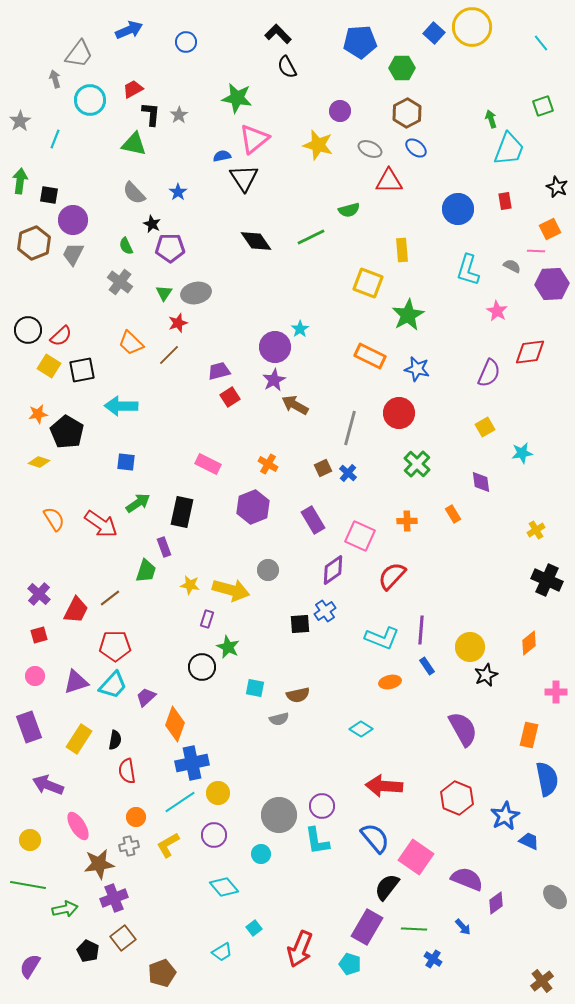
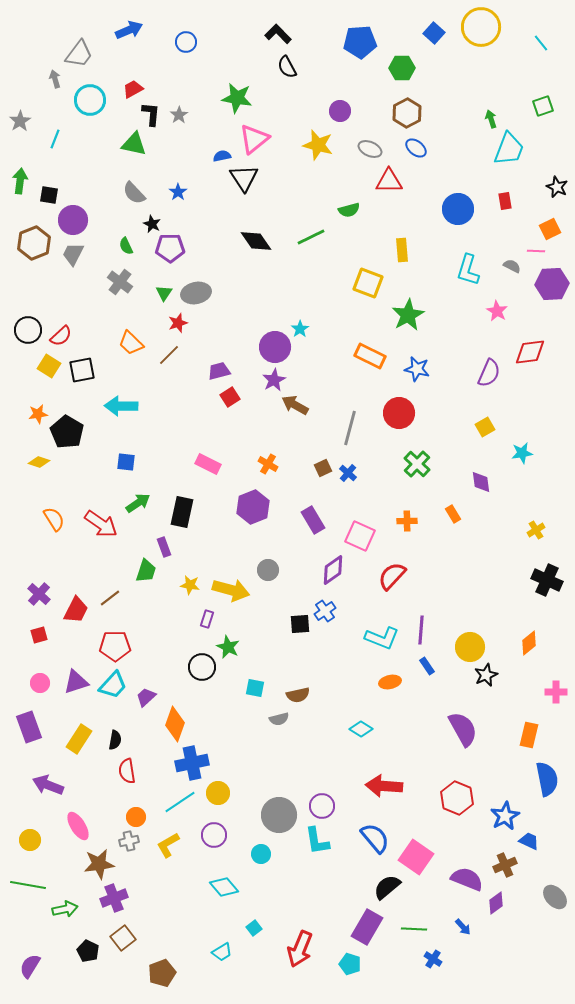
yellow circle at (472, 27): moved 9 px right
pink circle at (35, 676): moved 5 px right, 7 px down
gray cross at (129, 846): moved 5 px up
black semicircle at (387, 887): rotated 12 degrees clockwise
brown cross at (542, 981): moved 37 px left, 116 px up; rotated 15 degrees clockwise
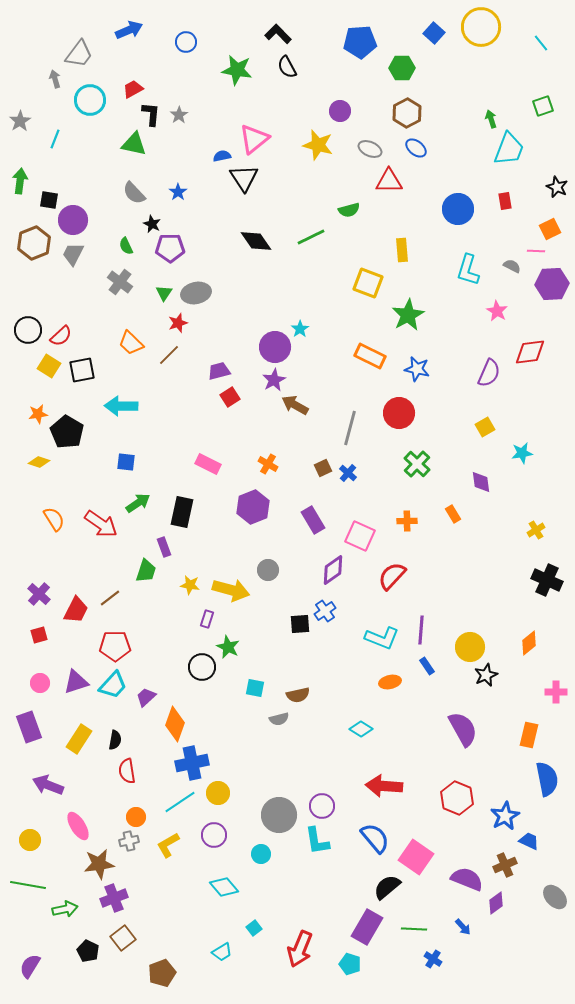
green star at (237, 98): moved 28 px up
black square at (49, 195): moved 5 px down
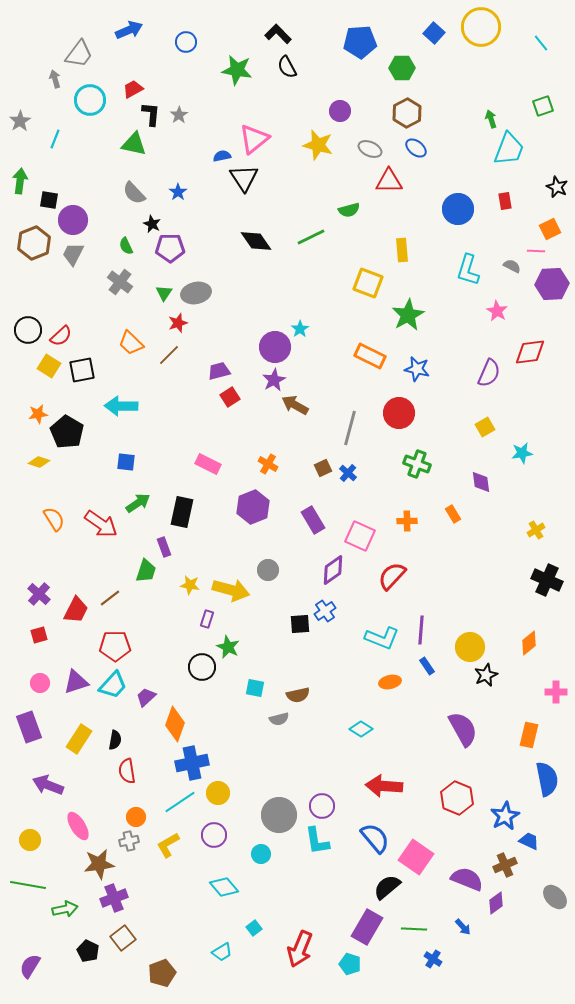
green cross at (417, 464): rotated 24 degrees counterclockwise
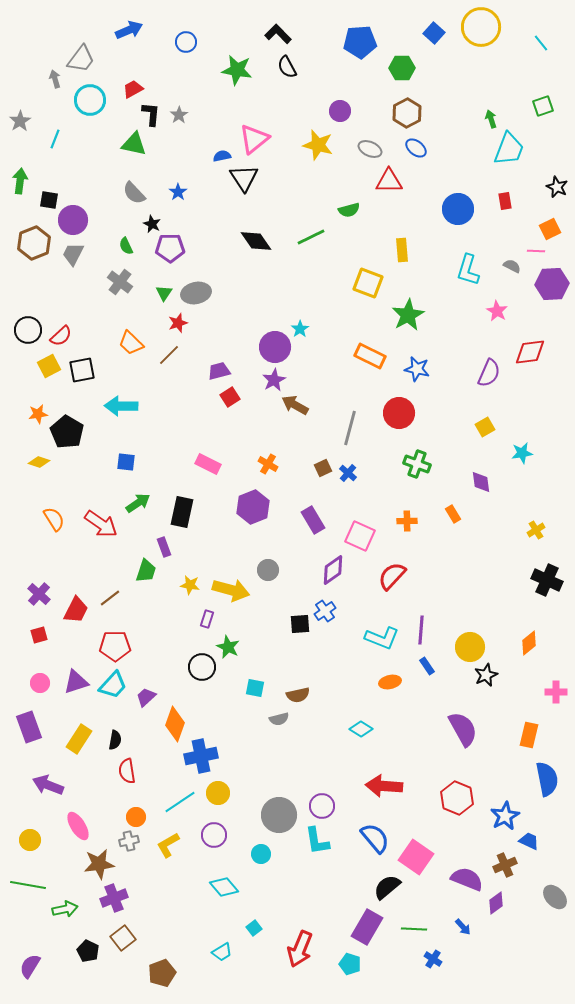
gray trapezoid at (79, 54): moved 2 px right, 5 px down
yellow square at (49, 366): rotated 30 degrees clockwise
blue cross at (192, 763): moved 9 px right, 7 px up
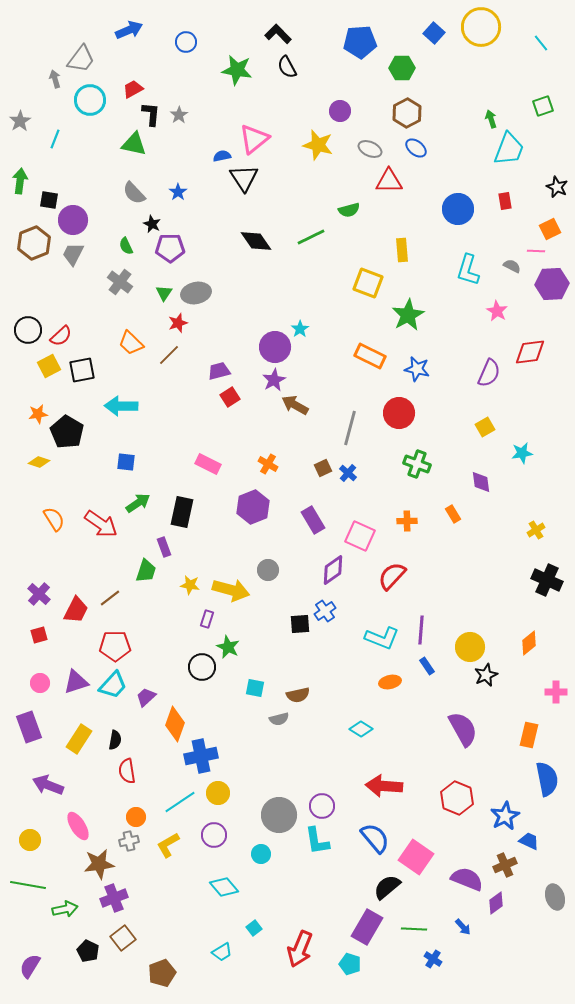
gray ellipse at (555, 897): rotated 25 degrees clockwise
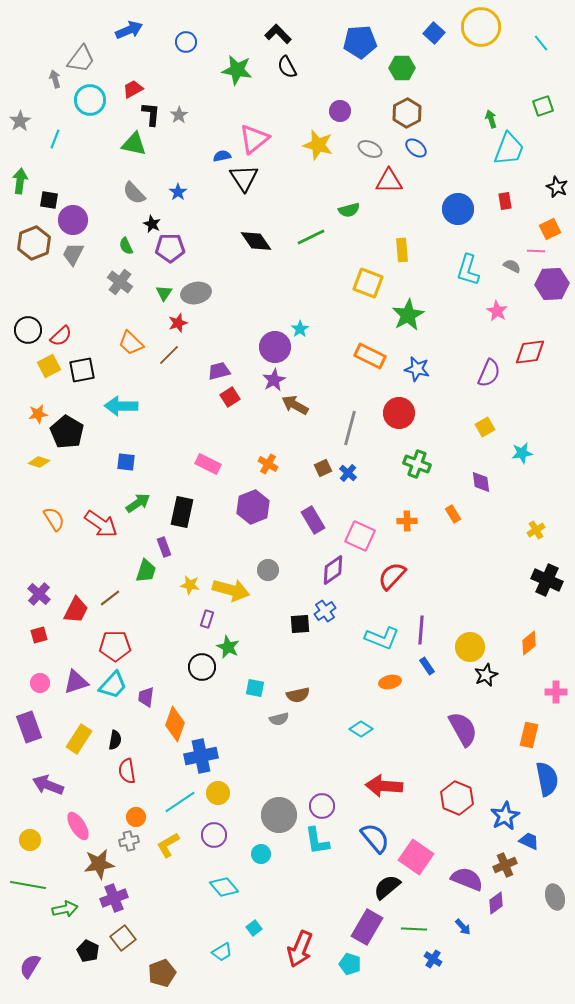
purple trapezoid at (146, 697): rotated 40 degrees counterclockwise
